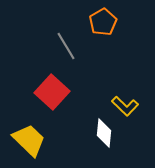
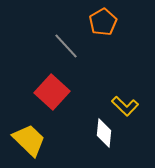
gray line: rotated 12 degrees counterclockwise
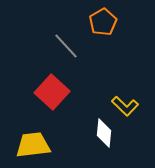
yellow trapezoid: moved 4 px right, 5 px down; rotated 51 degrees counterclockwise
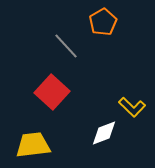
yellow L-shape: moved 7 px right, 1 px down
white diamond: rotated 64 degrees clockwise
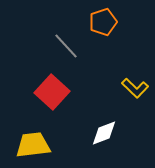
orange pentagon: rotated 12 degrees clockwise
yellow L-shape: moved 3 px right, 19 px up
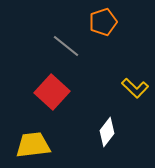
gray line: rotated 8 degrees counterclockwise
white diamond: moved 3 px right, 1 px up; rotated 32 degrees counterclockwise
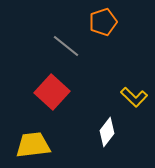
yellow L-shape: moved 1 px left, 9 px down
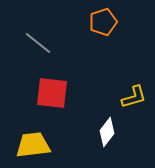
gray line: moved 28 px left, 3 px up
red square: moved 1 px down; rotated 36 degrees counterclockwise
yellow L-shape: rotated 60 degrees counterclockwise
